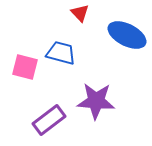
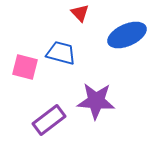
blue ellipse: rotated 51 degrees counterclockwise
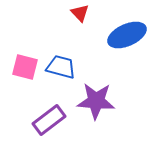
blue trapezoid: moved 14 px down
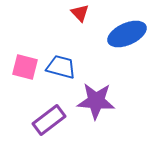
blue ellipse: moved 1 px up
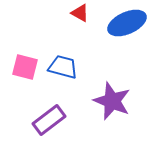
red triangle: rotated 18 degrees counterclockwise
blue ellipse: moved 11 px up
blue trapezoid: moved 2 px right
purple star: moved 16 px right; rotated 18 degrees clockwise
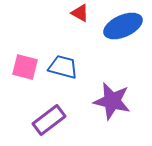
blue ellipse: moved 4 px left, 3 px down
purple star: rotated 9 degrees counterclockwise
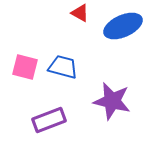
purple rectangle: rotated 16 degrees clockwise
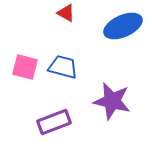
red triangle: moved 14 px left
purple rectangle: moved 5 px right, 2 px down
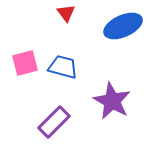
red triangle: rotated 24 degrees clockwise
pink square: moved 4 px up; rotated 28 degrees counterclockwise
purple star: rotated 15 degrees clockwise
purple rectangle: rotated 24 degrees counterclockwise
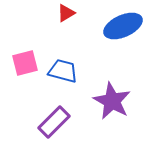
red triangle: rotated 36 degrees clockwise
blue trapezoid: moved 4 px down
